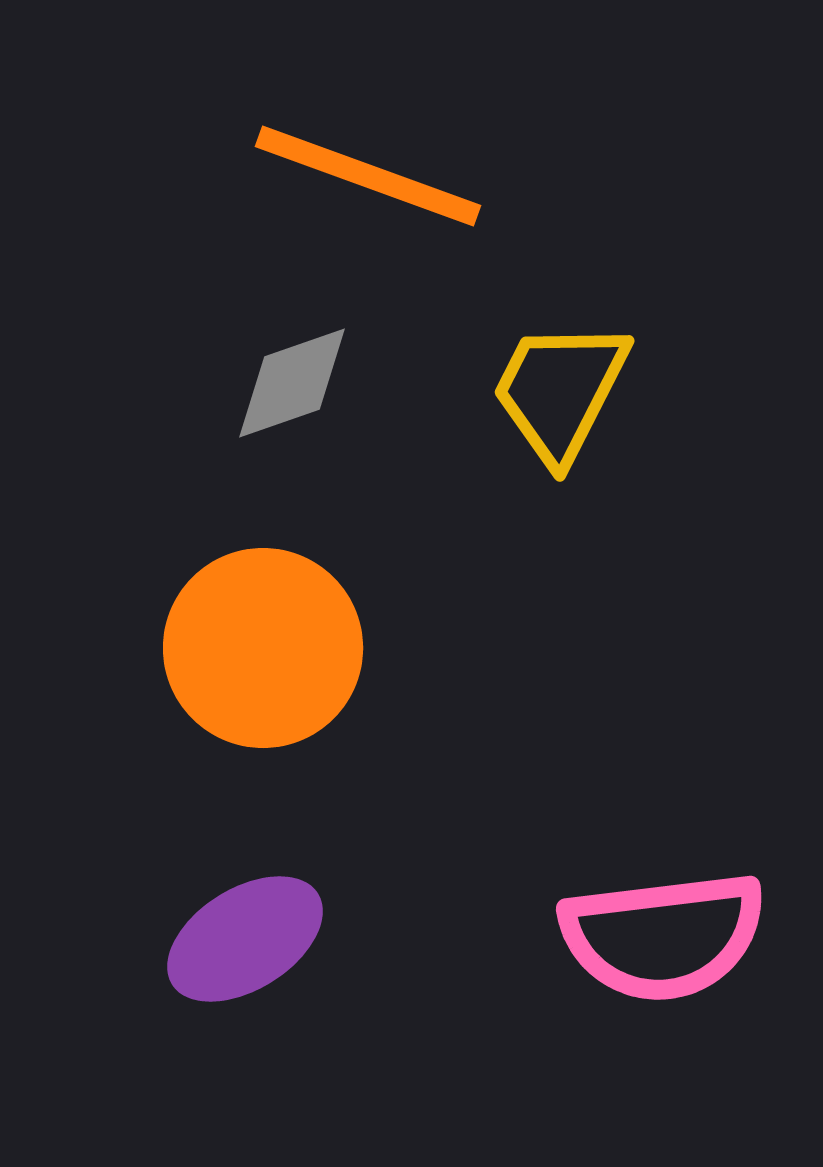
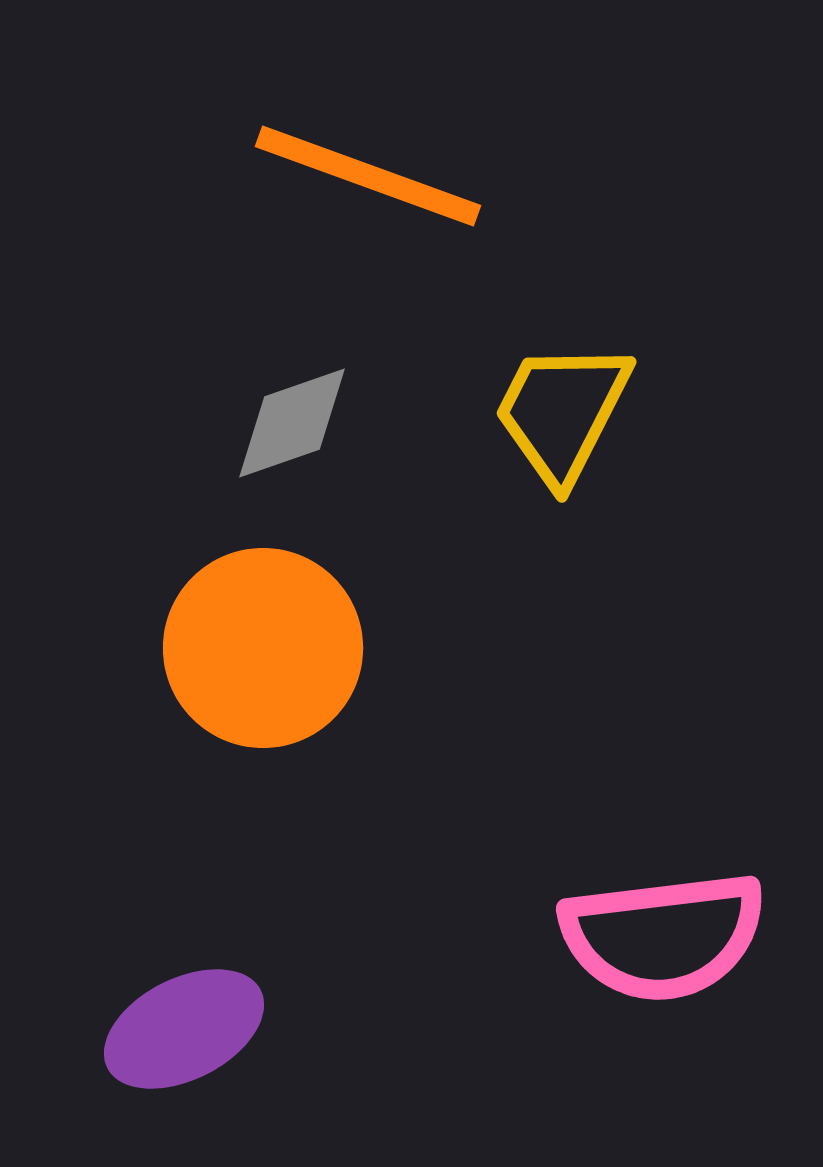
gray diamond: moved 40 px down
yellow trapezoid: moved 2 px right, 21 px down
purple ellipse: moved 61 px left, 90 px down; rotated 5 degrees clockwise
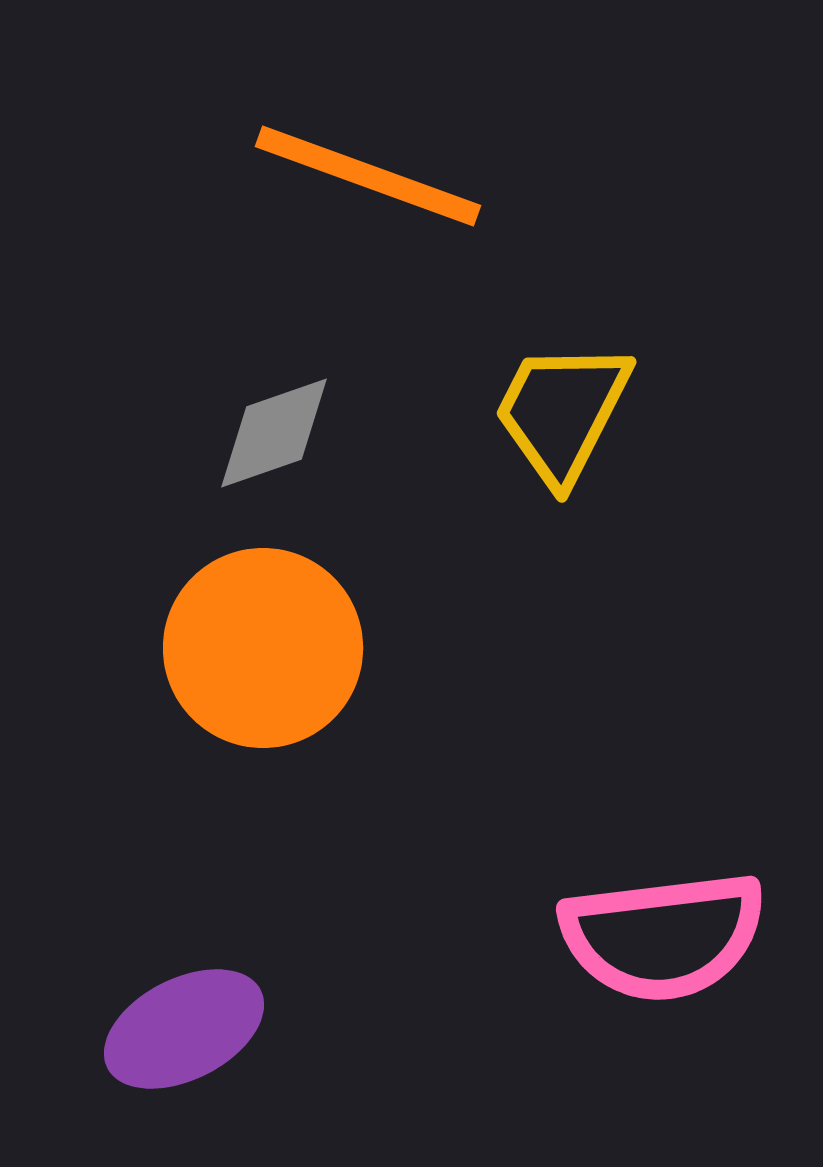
gray diamond: moved 18 px left, 10 px down
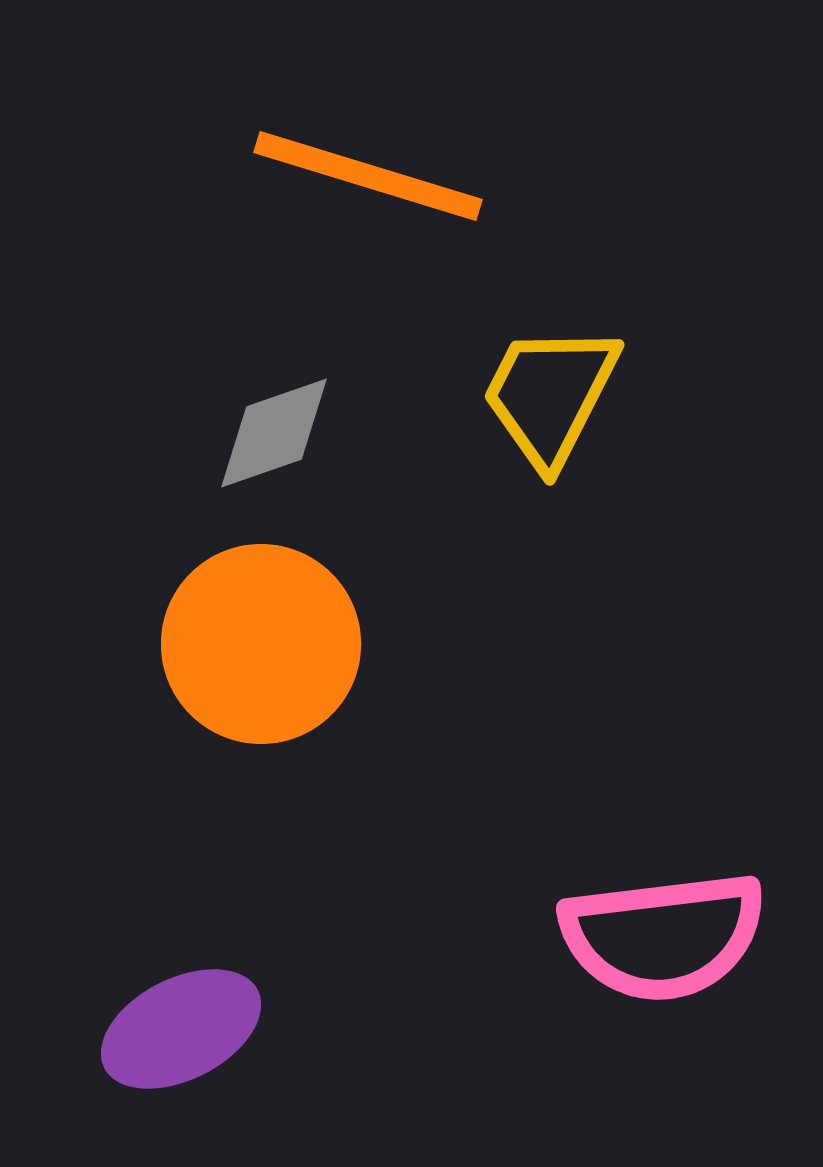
orange line: rotated 3 degrees counterclockwise
yellow trapezoid: moved 12 px left, 17 px up
orange circle: moved 2 px left, 4 px up
purple ellipse: moved 3 px left
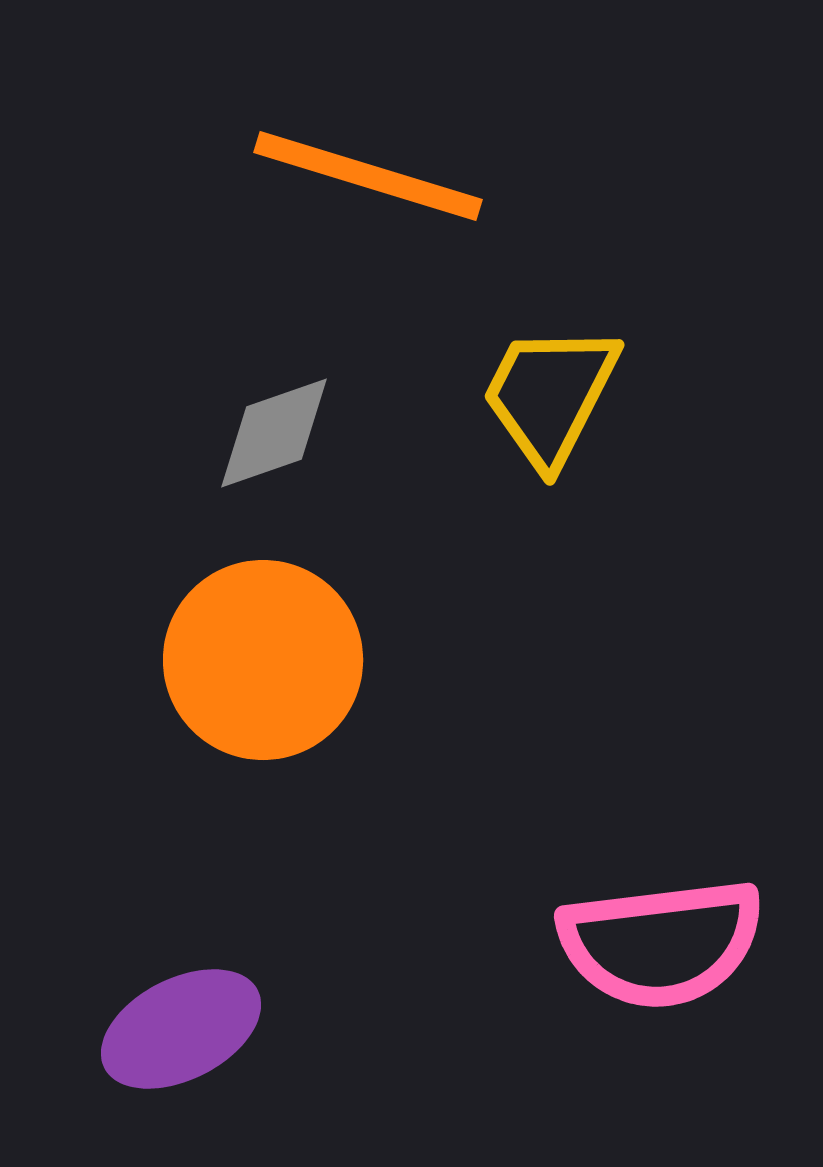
orange circle: moved 2 px right, 16 px down
pink semicircle: moved 2 px left, 7 px down
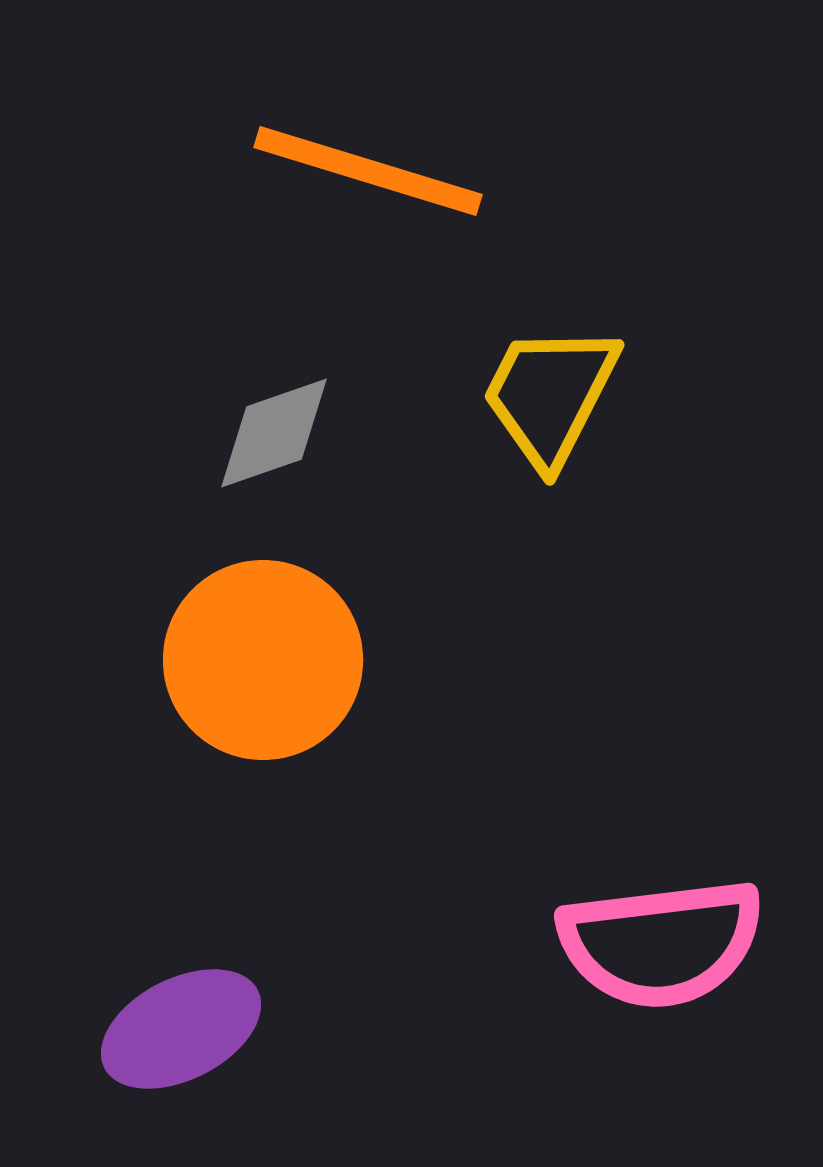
orange line: moved 5 px up
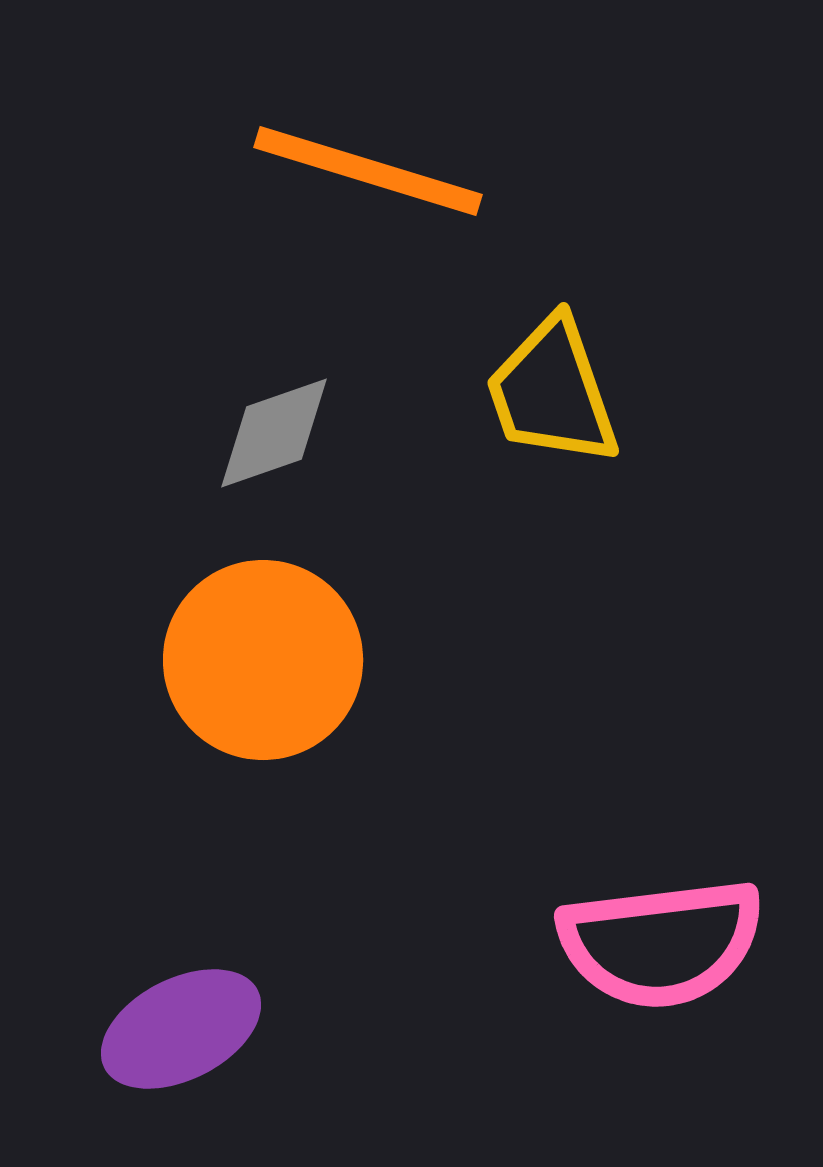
yellow trapezoid: moved 2 px right, 3 px up; rotated 46 degrees counterclockwise
